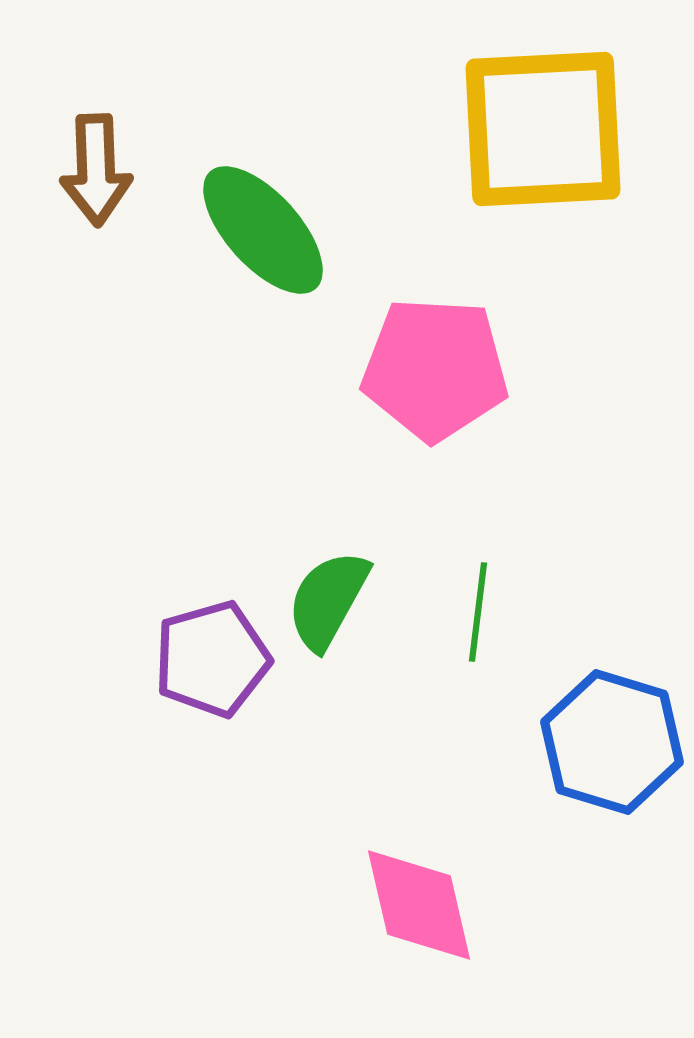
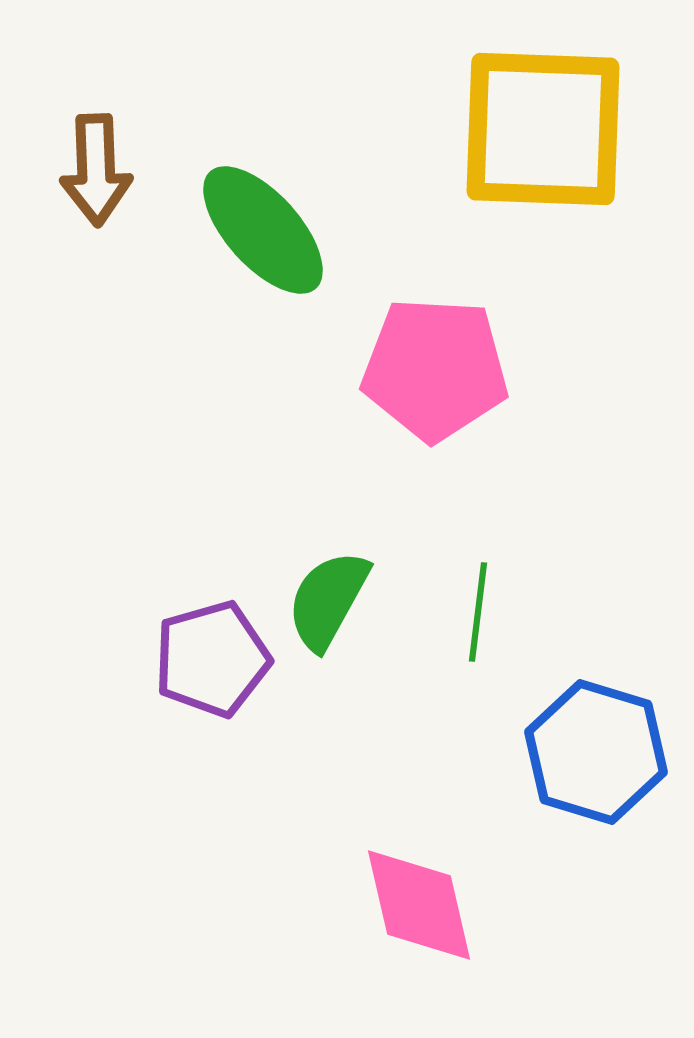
yellow square: rotated 5 degrees clockwise
blue hexagon: moved 16 px left, 10 px down
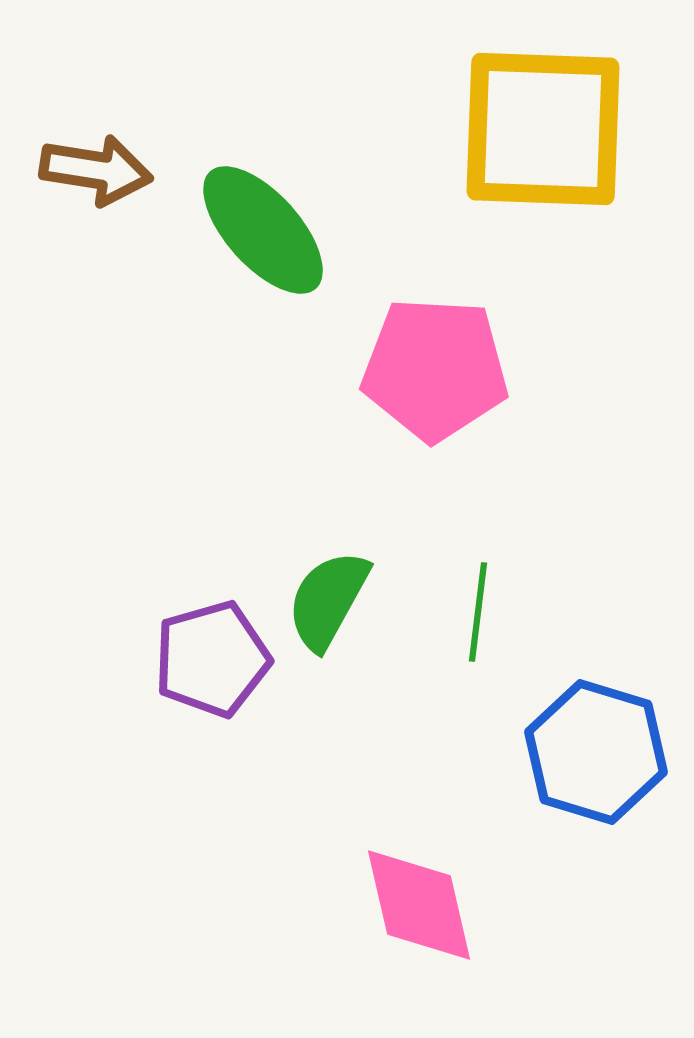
brown arrow: rotated 79 degrees counterclockwise
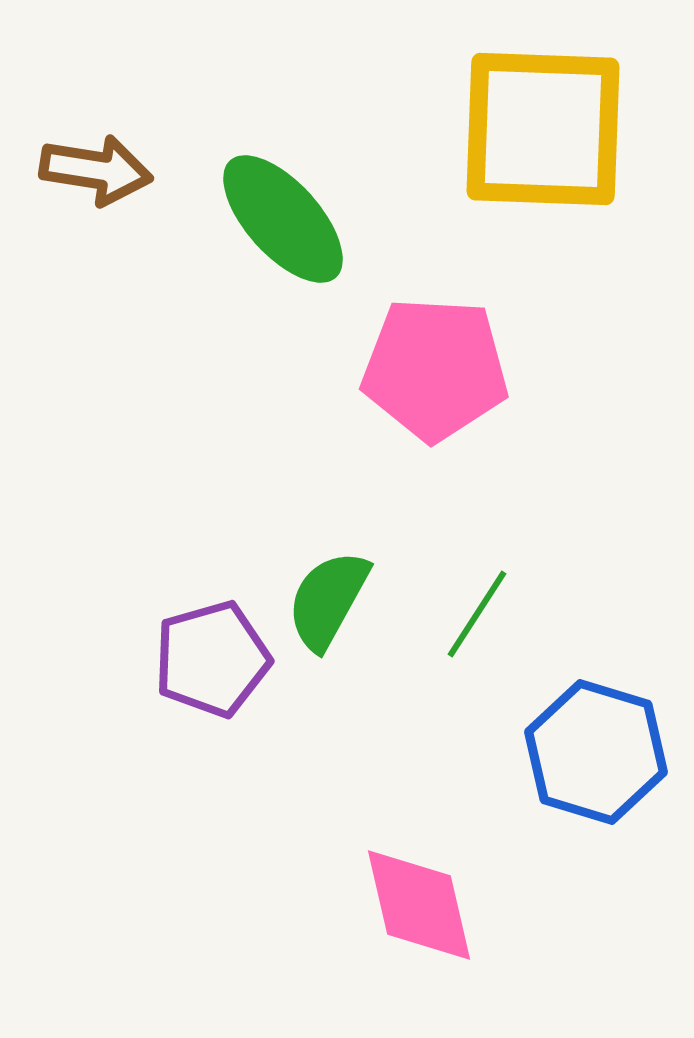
green ellipse: moved 20 px right, 11 px up
green line: moved 1 px left, 2 px down; rotated 26 degrees clockwise
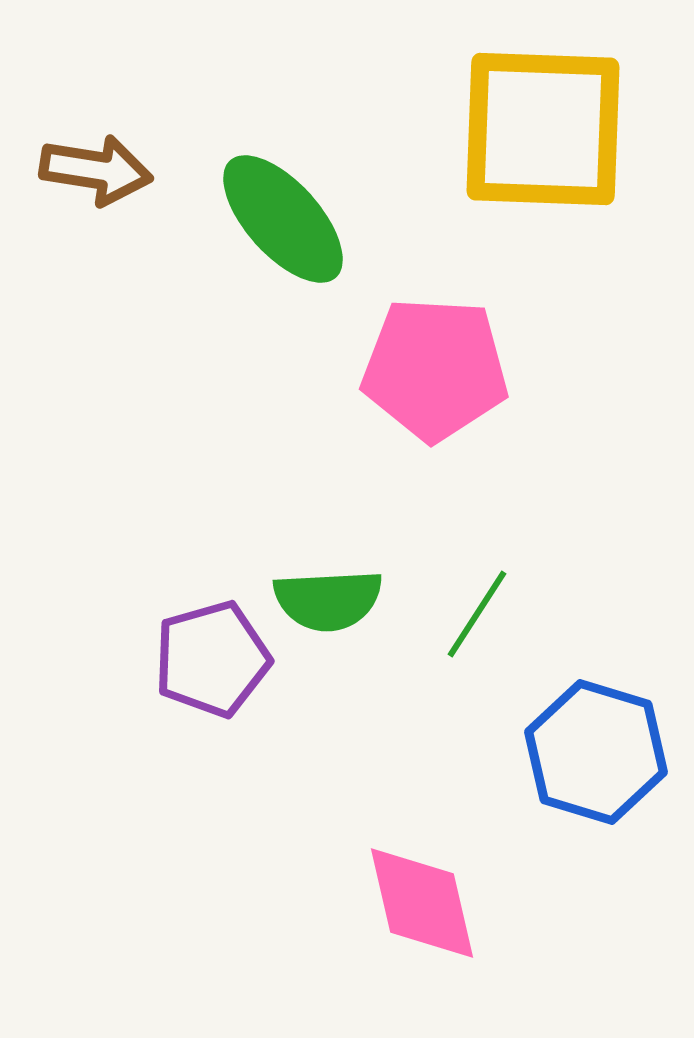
green semicircle: rotated 122 degrees counterclockwise
pink diamond: moved 3 px right, 2 px up
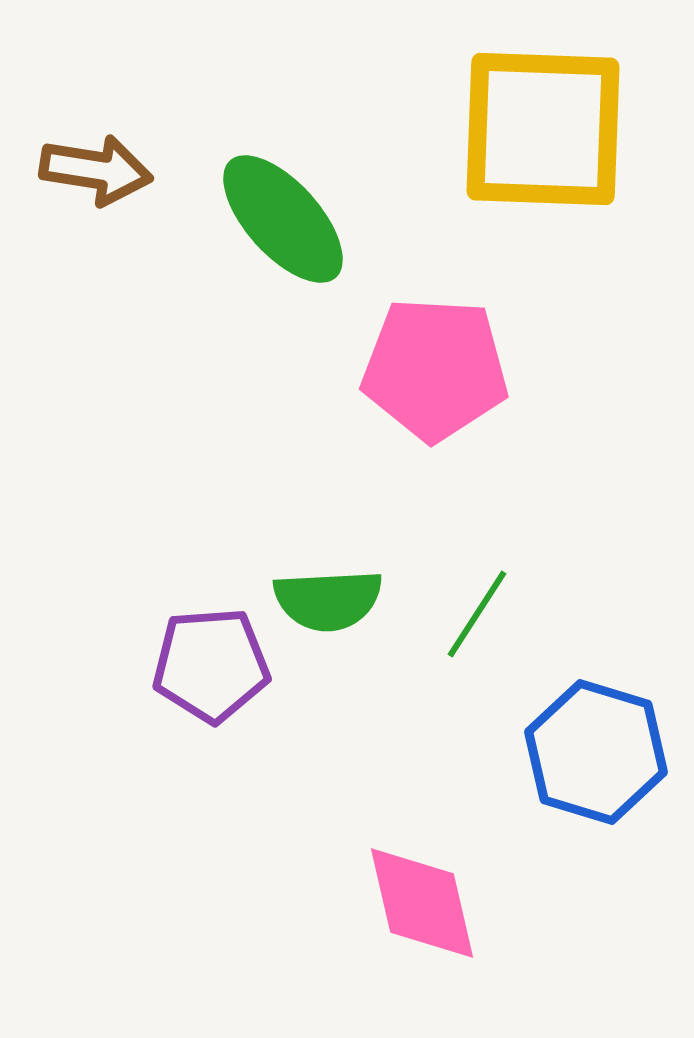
purple pentagon: moved 1 px left, 6 px down; rotated 12 degrees clockwise
